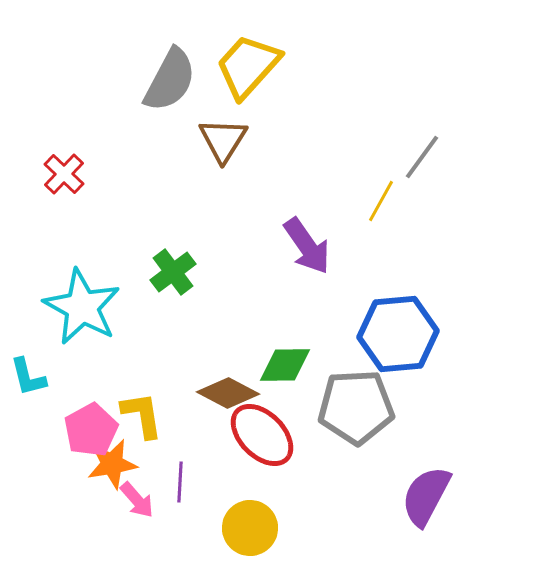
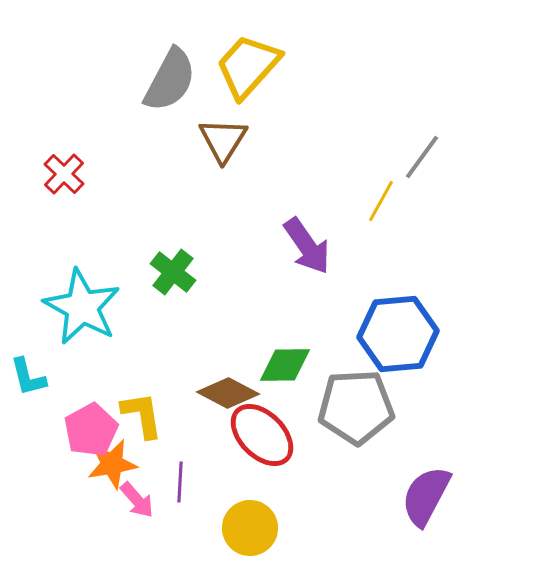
green cross: rotated 15 degrees counterclockwise
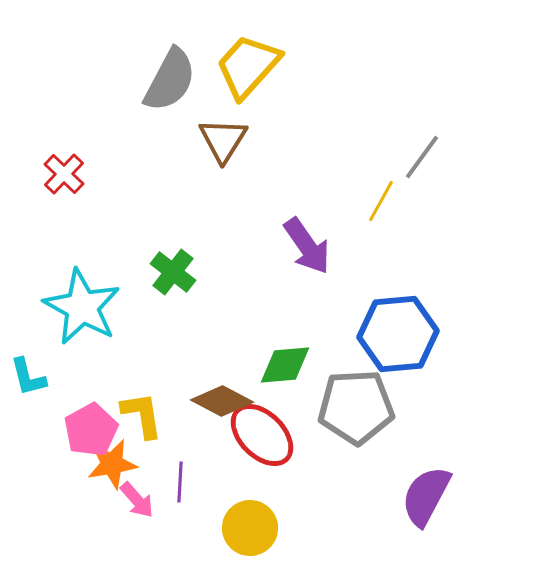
green diamond: rotated 4 degrees counterclockwise
brown diamond: moved 6 px left, 8 px down
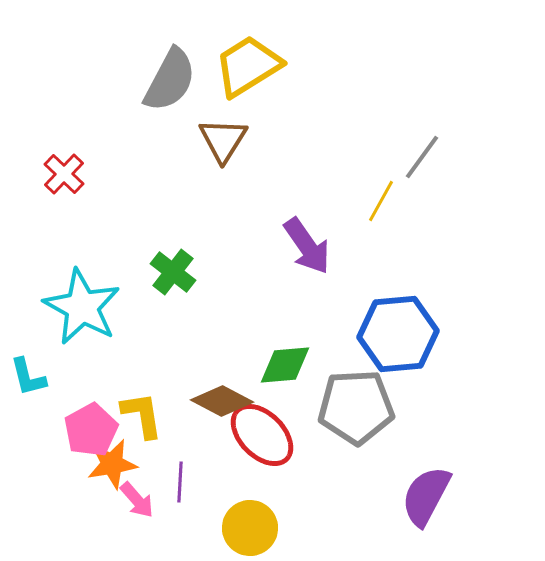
yellow trapezoid: rotated 16 degrees clockwise
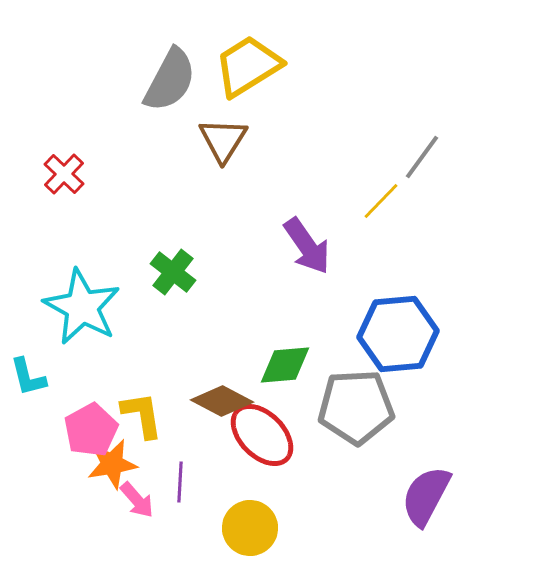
yellow line: rotated 15 degrees clockwise
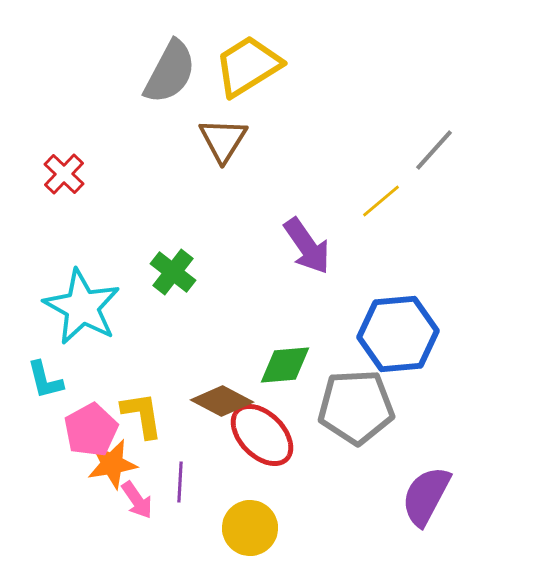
gray semicircle: moved 8 px up
gray line: moved 12 px right, 7 px up; rotated 6 degrees clockwise
yellow line: rotated 6 degrees clockwise
cyan L-shape: moved 17 px right, 3 px down
pink arrow: rotated 6 degrees clockwise
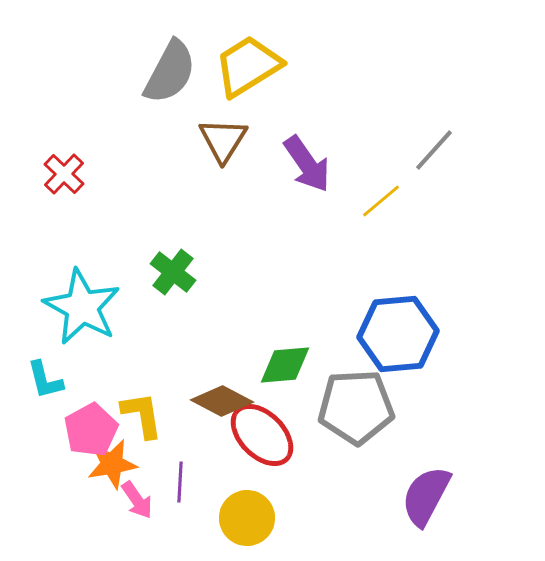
purple arrow: moved 82 px up
yellow circle: moved 3 px left, 10 px up
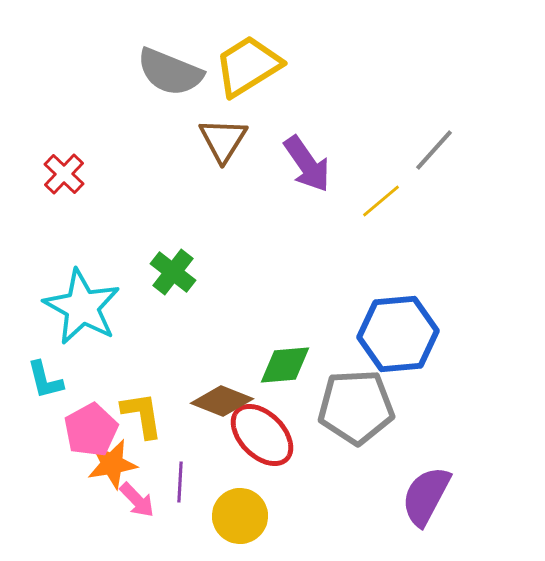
gray semicircle: rotated 84 degrees clockwise
brown diamond: rotated 6 degrees counterclockwise
pink arrow: rotated 9 degrees counterclockwise
yellow circle: moved 7 px left, 2 px up
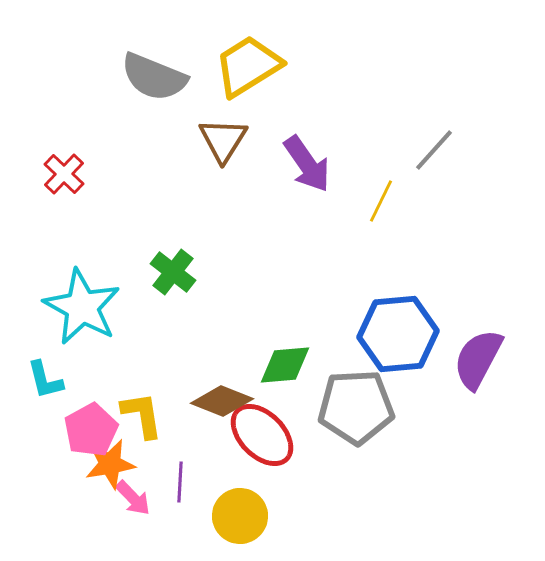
gray semicircle: moved 16 px left, 5 px down
yellow line: rotated 24 degrees counterclockwise
orange star: moved 2 px left
purple semicircle: moved 52 px right, 137 px up
pink arrow: moved 4 px left, 2 px up
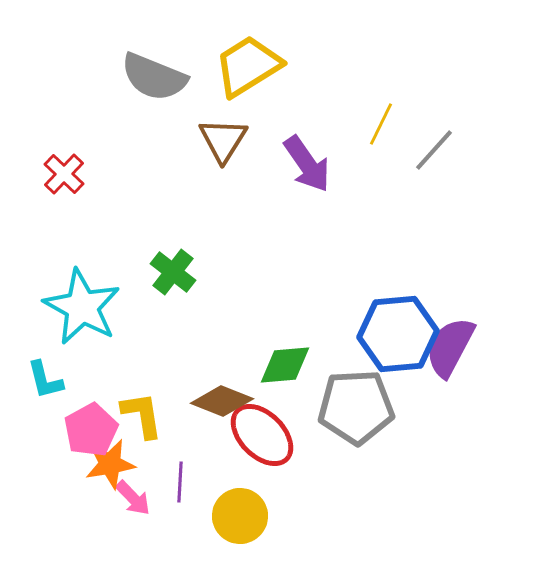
yellow line: moved 77 px up
purple semicircle: moved 28 px left, 12 px up
